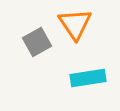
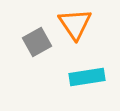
cyan rectangle: moved 1 px left, 1 px up
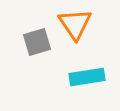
gray square: rotated 12 degrees clockwise
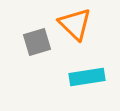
orange triangle: rotated 12 degrees counterclockwise
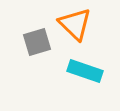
cyan rectangle: moved 2 px left, 6 px up; rotated 28 degrees clockwise
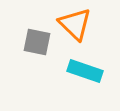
gray square: rotated 28 degrees clockwise
